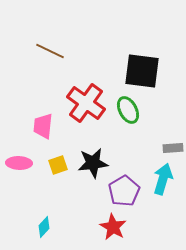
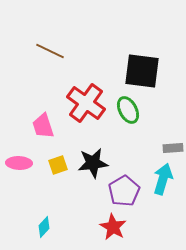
pink trapezoid: rotated 24 degrees counterclockwise
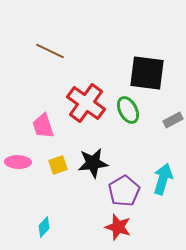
black square: moved 5 px right, 2 px down
gray rectangle: moved 28 px up; rotated 24 degrees counterclockwise
pink ellipse: moved 1 px left, 1 px up
red star: moved 5 px right; rotated 12 degrees counterclockwise
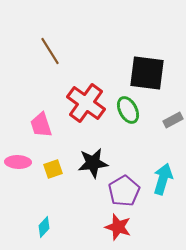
brown line: rotated 32 degrees clockwise
pink trapezoid: moved 2 px left, 1 px up
yellow square: moved 5 px left, 4 px down
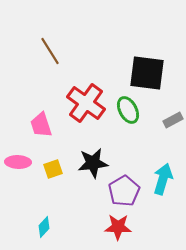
red star: rotated 16 degrees counterclockwise
